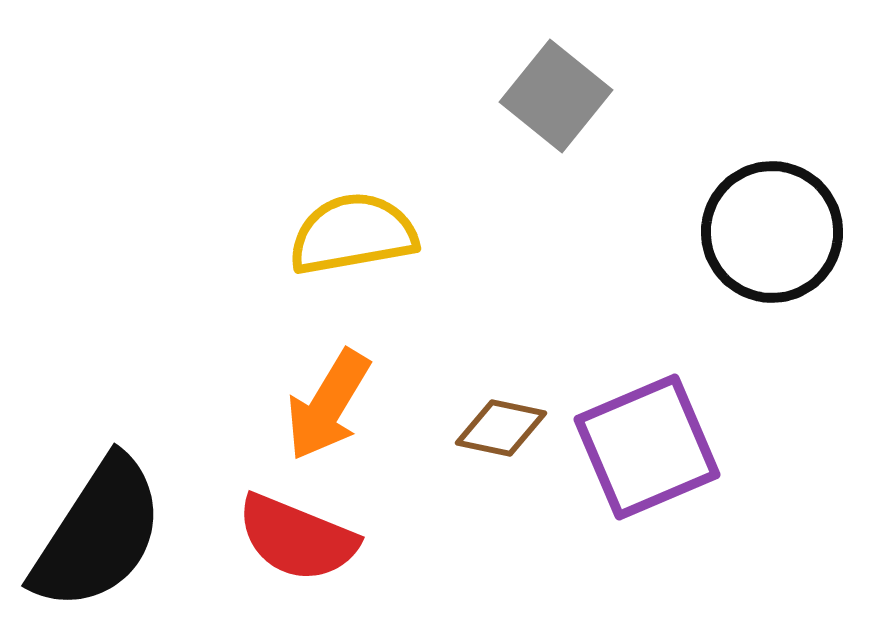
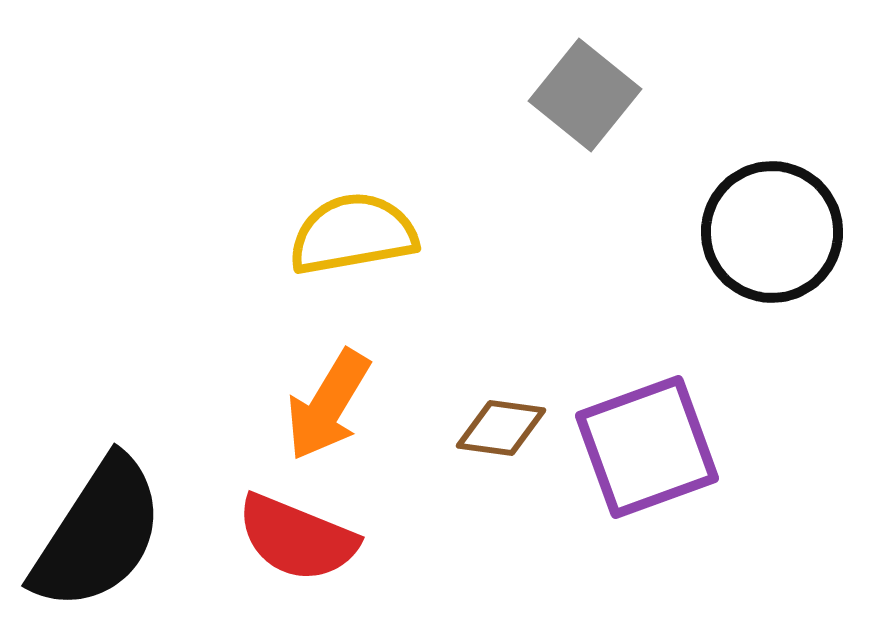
gray square: moved 29 px right, 1 px up
brown diamond: rotated 4 degrees counterclockwise
purple square: rotated 3 degrees clockwise
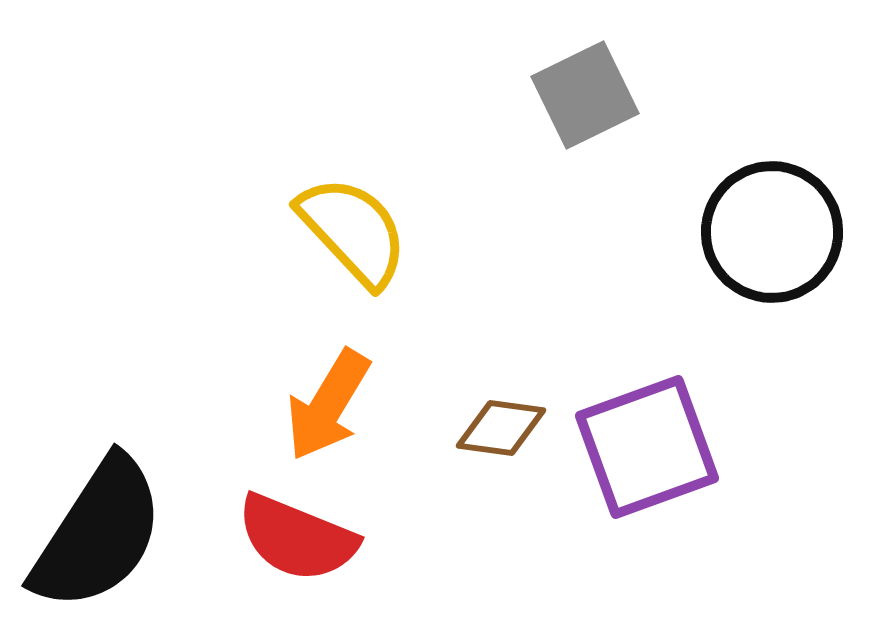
gray square: rotated 25 degrees clockwise
yellow semicircle: moved 3 px up; rotated 57 degrees clockwise
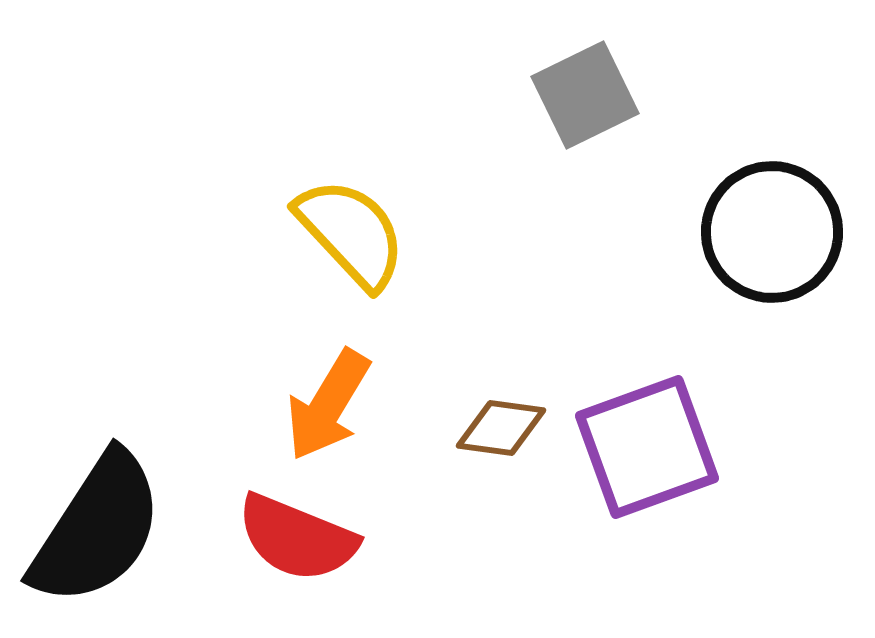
yellow semicircle: moved 2 px left, 2 px down
black semicircle: moved 1 px left, 5 px up
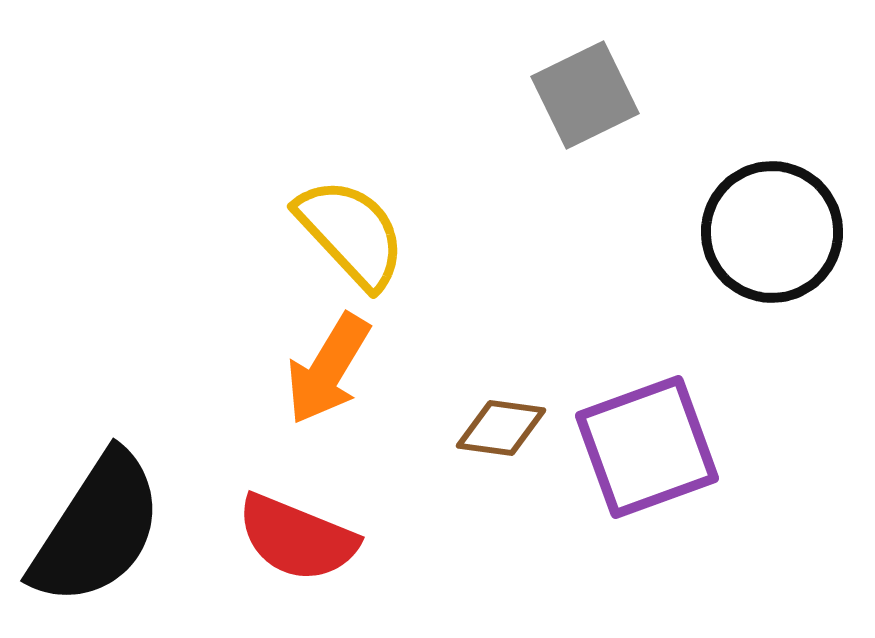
orange arrow: moved 36 px up
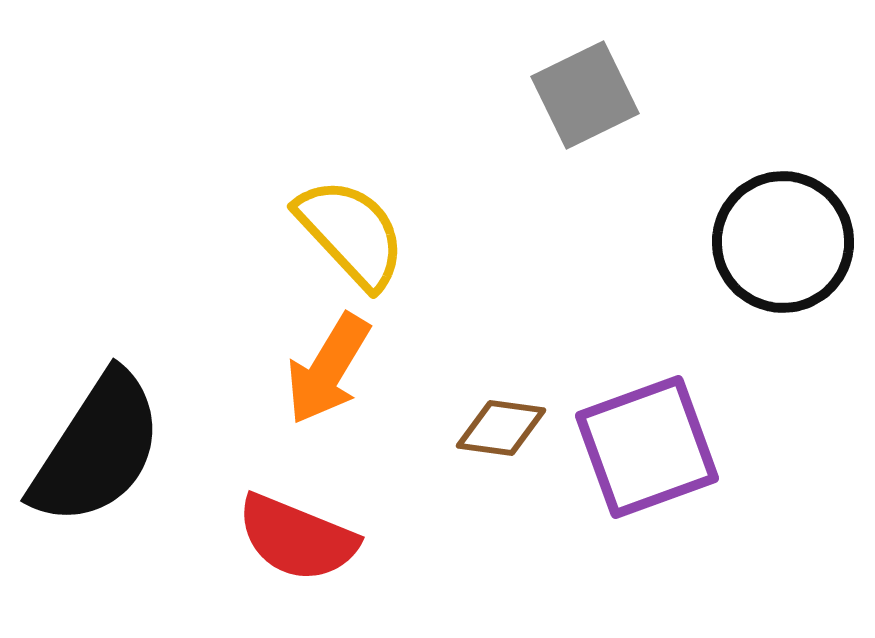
black circle: moved 11 px right, 10 px down
black semicircle: moved 80 px up
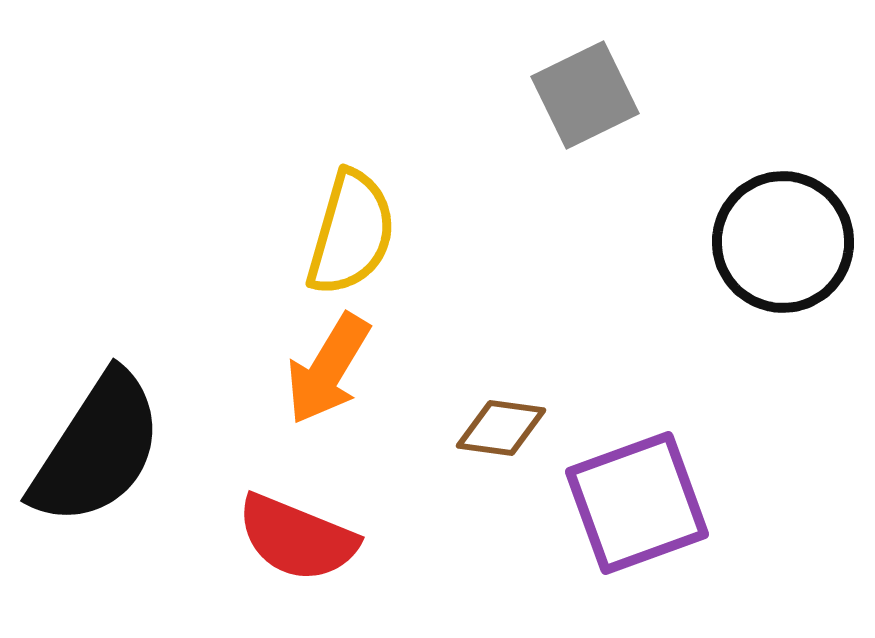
yellow semicircle: rotated 59 degrees clockwise
purple square: moved 10 px left, 56 px down
